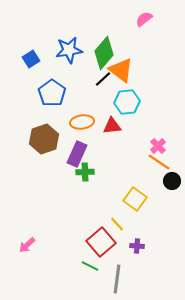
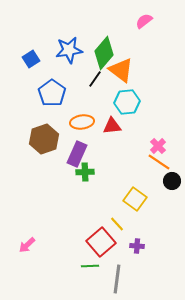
pink semicircle: moved 2 px down
black line: moved 8 px left; rotated 12 degrees counterclockwise
green line: rotated 30 degrees counterclockwise
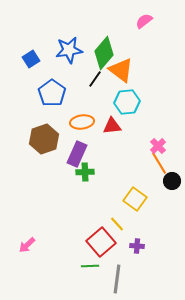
orange line: moved 1 px down; rotated 25 degrees clockwise
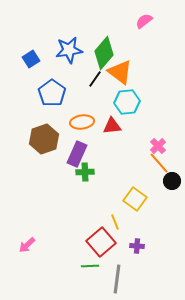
orange triangle: moved 1 px left, 2 px down
orange line: rotated 10 degrees counterclockwise
yellow line: moved 2 px left, 2 px up; rotated 21 degrees clockwise
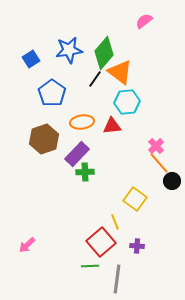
pink cross: moved 2 px left
purple rectangle: rotated 20 degrees clockwise
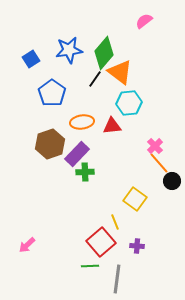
cyan hexagon: moved 2 px right, 1 px down
brown hexagon: moved 6 px right, 5 px down
pink cross: moved 1 px left
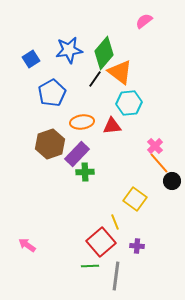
blue pentagon: rotated 8 degrees clockwise
pink arrow: rotated 78 degrees clockwise
gray line: moved 1 px left, 3 px up
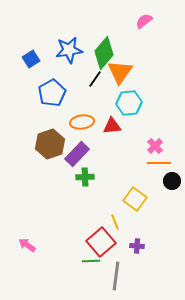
orange triangle: rotated 28 degrees clockwise
orange line: rotated 50 degrees counterclockwise
green cross: moved 5 px down
green line: moved 1 px right, 5 px up
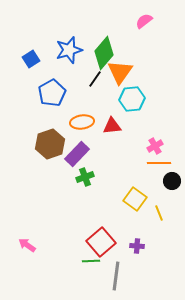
blue star: rotated 8 degrees counterclockwise
cyan hexagon: moved 3 px right, 4 px up
pink cross: rotated 14 degrees clockwise
green cross: rotated 18 degrees counterclockwise
yellow line: moved 44 px right, 9 px up
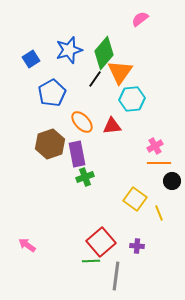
pink semicircle: moved 4 px left, 2 px up
orange ellipse: rotated 55 degrees clockwise
purple rectangle: rotated 55 degrees counterclockwise
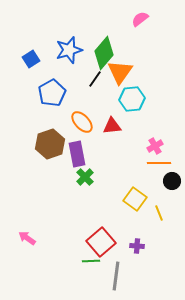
green cross: rotated 24 degrees counterclockwise
pink arrow: moved 7 px up
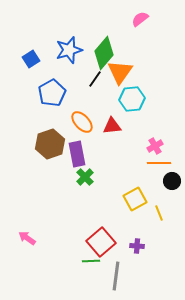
yellow square: rotated 25 degrees clockwise
